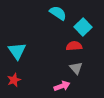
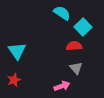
cyan semicircle: moved 4 px right
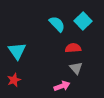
cyan semicircle: moved 5 px left, 11 px down; rotated 12 degrees clockwise
cyan square: moved 6 px up
red semicircle: moved 1 px left, 2 px down
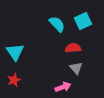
cyan square: rotated 18 degrees clockwise
cyan triangle: moved 2 px left, 1 px down
pink arrow: moved 1 px right, 1 px down
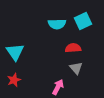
cyan semicircle: rotated 132 degrees clockwise
pink arrow: moved 5 px left; rotated 42 degrees counterclockwise
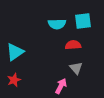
cyan square: rotated 18 degrees clockwise
red semicircle: moved 3 px up
cyan triangle: rotated 30 degrees clockwise
pink arrow: moved 3 px right, 1 px up
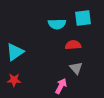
cyan square: moved 3 px up
red star: rotated 24 degrees clockwise
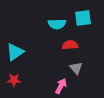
red semicircle: moved 3 px left
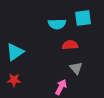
pink arrow: moved 1 px down
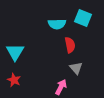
cyan square: rotated 30 degrees clockwise
red semicircle: rotated 84 degrees clockwise
cyan triangle: rotated 24 degrees counterclockwise
red star: rotated 24 degrees clockwise
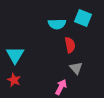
cyan triangle: moved 3 px down
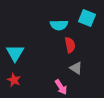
cyan square: moved 4 px right
cyan semicircle: moved 2 px right, 1 px down
cyan triangle: moved 2 px up
gray triangle: rotated 16 degrees counterclockwise
pink arrow: rotated 119 degrees clockwise
